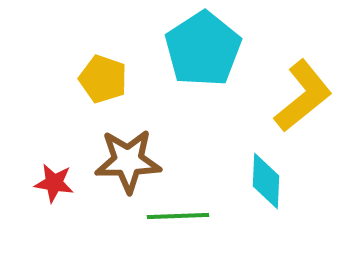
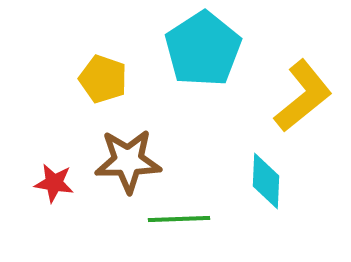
green line: moved 1 px right, 3 px down
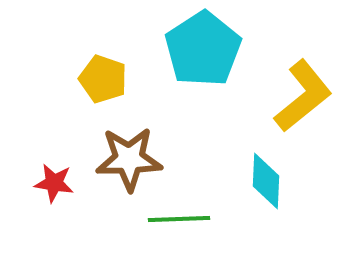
brown star: moved 1 px right, 2 px up
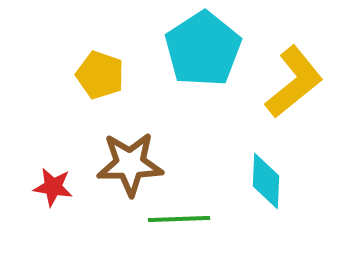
yellow pentagon: moved 3 px left, 4 px up
yellow L-shape: moved 9 px left, 14 px up
brown star: moved 1 px right, 5 px down
red star: moved 1 px left, 4 px down
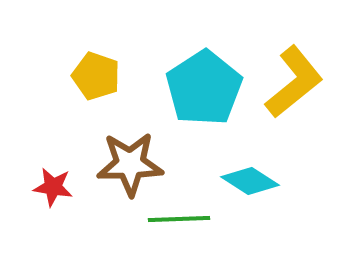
cyan pentagon: moved 1 px right, 39 px down
yellow pentagon: moved 4 px left, 1 px down
cyan diamond: moved 16 px left; rotated 60 degrees counterclockwise
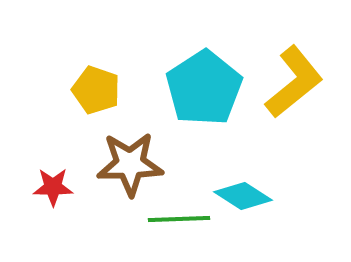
yellow pentagon: moved 14 px down
cyan diamond: moved 7 px left, 15 px down
red star: rotated 9 degrees counterclockwise
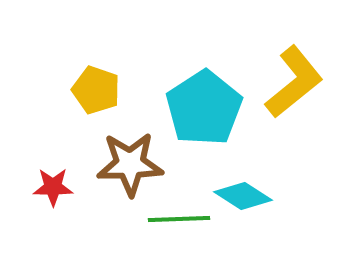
cyan pentagon: moved 20 px down
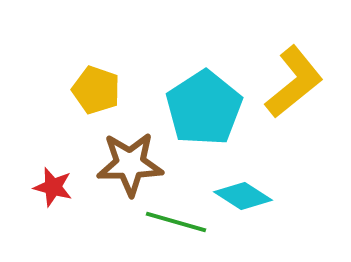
red star: rotated 15 degrees clockwise
green line: moved 3 px left, 3 px down; rotated 18 degrees clockwise
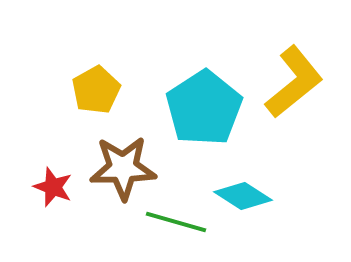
yellow pentagon: rotated 24 degrees clockwise
brown star: moved 7 px left, 4 px down
red star: rotated 6 degrees clockwise
